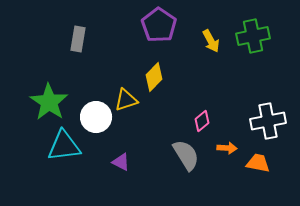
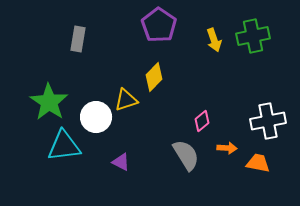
yellow arrow: moved 3 px right, 1 px up; rotated 10 degrees clockwise
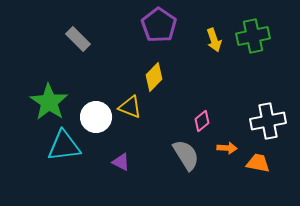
gray rectangle: rotated 55 degrees counterclockwise
yellow triangle: moved 4 px right, 7 px down; rotated 40 degrees clockwise
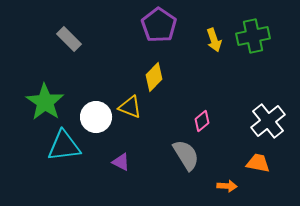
gray rectangle: moved 9 px left
green star: moved 4 px left
white cross: rotated 28 degrees counterclockwise
orange arrow: moved 38 px down
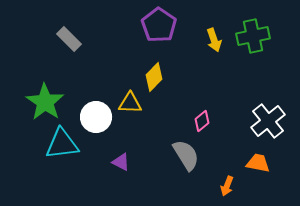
yellow triangle: moved 4 px up; rotated 20 degrees counterclockwise
cyan triangle: moved 2 px left, 2 px up
orange arrow: rotated 108 degrees clockwise
